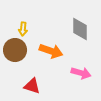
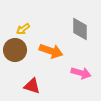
yellow arrow: rotated 48 degrees clockwise
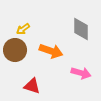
gray diamond: moved 1 px right
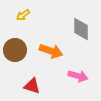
yellow arrow: moved 14 px up
pink arrow: moved 3 px left, 3 px down
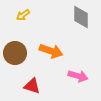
gray diamond: moved 12 px up
brown circle: moved 3 px down
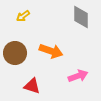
yellow arrow: moved 1 px down
pink arrow: rotated 36 degrees counterclockwise
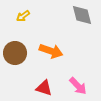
gray diamond: moved 1 px right, 2 px up; rotated 15 degrees counterclockwise
pink arrow: moved 10 px down; rotated 66 degrees clockwise
red triangle: moved 12 px right, 2 px down
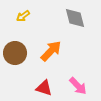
gray diamond: moved 7 px left, 3 px down
orange arrow: rotated 65 degrees counterclockwise
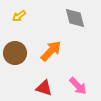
yellow arrow: moved 4 px left
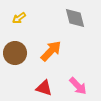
yellow arrow: moved 2 px down
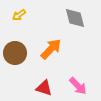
yellow arrow: moved 3 px up
orange arrow: moved 2 px up
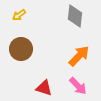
gray diamond: moved 2 px up; rotated 20 degrees clockwise
orange arrow: moved 28 px right, 7 px down
brown circle: moved 6 px right, 4 px up
